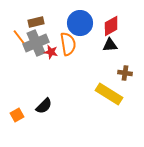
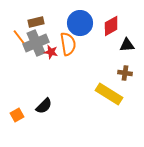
black triangle: moved 17 px right
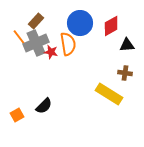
brown rectangle: moved 1 px up; rotated 35 degrees counterclockwise
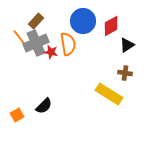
blue circle: moved 3 px right, 2 px up
black triangle: rotated 28 degrees counterclockwise
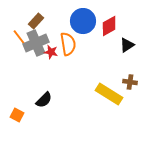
red diamond: moved 2 px left
brown cross: moved 5 px right, 9 px down
black semicircle: moved 6 px up
orange square: rotated 32 degrees counterclockwise
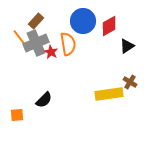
black triangle: moved 1 px down
red star: rotated 16 degrees clockwise
brown cross: rotated 24 degrees clockwise
yellow rectangle: rotated 40 degrees counterclockwise
orange square: rotated 32 degrees counterclockwise
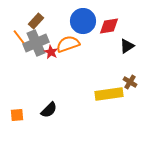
red diamond: rotated 20 degrees clockwise
orange semicircle: rotated 100 degrees counterclockwise
black semicircle: moved 5 px right, 10 px down
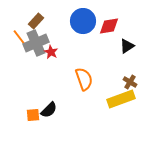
orange semicircle: moved 16 px right, 35 px down; rotated 90 degrees clockwise
yellow rectangle: moved 12 px right, 5 px down; rotated 12 degrees counterclockwise
orange square: moved 16 px right
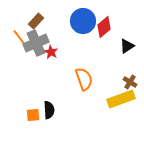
red diamond: moved 5 px left, 1 px down; rotated 30 degrees counterclockwise
black semicircle: rotated 48 degrees counterclockwise
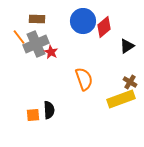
brown rectangle: moved 1 px right, 2 px up; rotated 49 degrees clockwise
gray cross: moved 1 px down
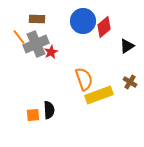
red star: rotated 16 degrees clockwise
yellow rectangle: moved 22 px left, 4 px up
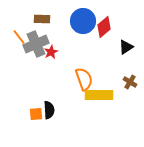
brown rectangle: moved 5 px right
black triangle: moved 1 px left, 1 px down
yellow rectangle: rotated 20 degrees clockwise
orange square: moved 3 px right, 1 px up
